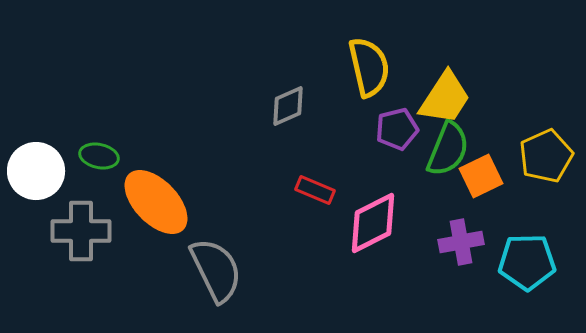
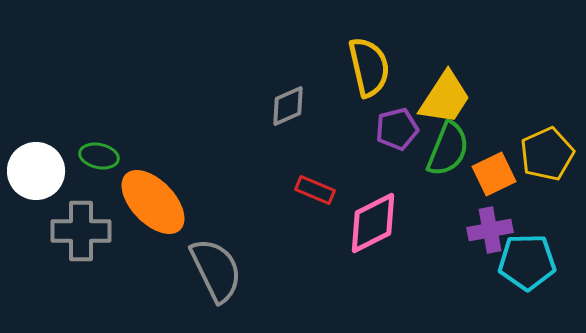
yellow pentagon: moved 1 px right, 2 px up
orange square: moved 13 px right, 2 px up
orange ellipse: moved 3 px left
purple cross: moved 29 px right, 12 px up
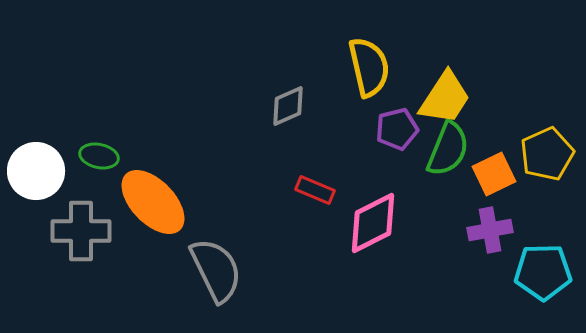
cyan pentagon: moved 16 px right, 10 px down
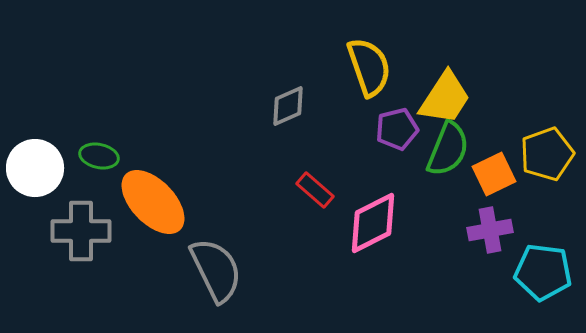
yellow semicircle: rotated 6 degrees counterclockwise
yellow pentagon: rotated 4 degrees clockwise
white circle: moved 1 px left, 3 px up
red rectangle: rotated 18 degrees clockwise
cyan pentagon: rotated 8 degrees clockwise
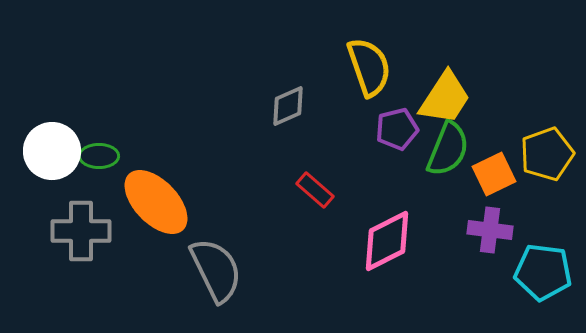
green ellipse: rotated 12 degrees counterclockwise
white circle: moved 17 px right, 17 px up
orange ellipse: moved 3 px right
pink diamond: moved 14 px right, 18 px down
purple cross: rotated 18 degrees clockwise
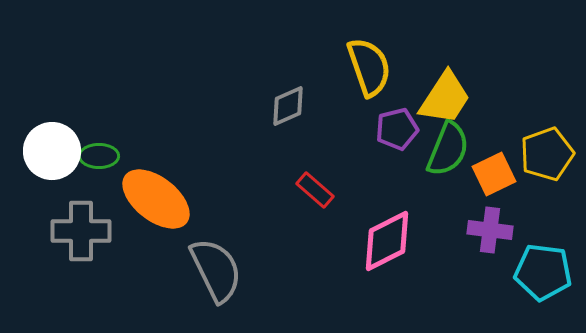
orange ellipse: moved 3 px up; rotated 8 degrees counterclockwise
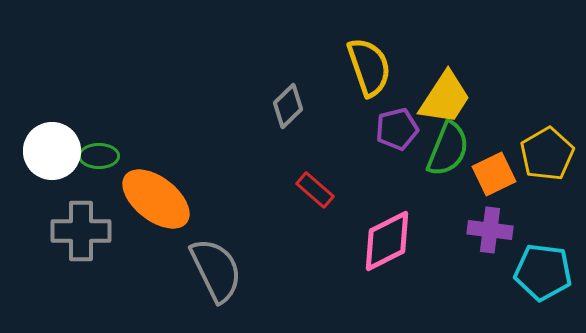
gray diamond: rotated 21 degrees counterclockwise
yellow pentagon: rotated 10 degrees counterclockwise
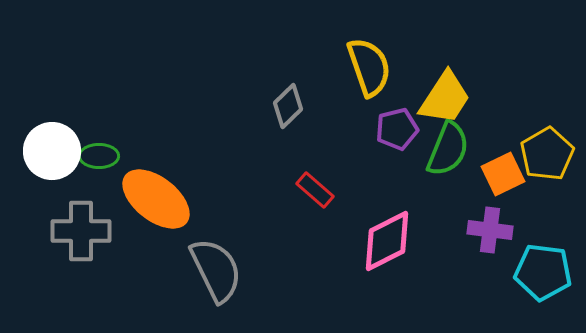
orange square: moved 9 px right
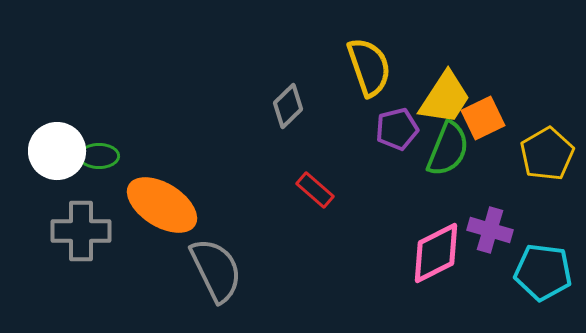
white circle: moved 5 px right
orange square: moved 20 px left, 56 px up
orange ellipse: moved 6 px right, 6 px down; rotated 6 degrees counterclockwise
purple cross: rotated 9 degrees clockwise
pink diamond: moved 49 px right, 12 px down
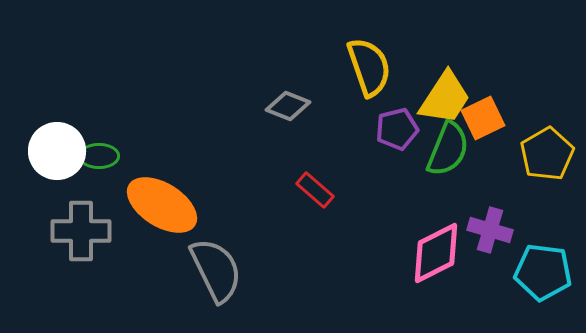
gray diamond: rotated 66 degrees clockwise
